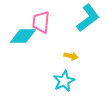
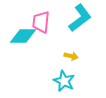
cyan L-shape: moved 8 px left
cyan star: rotated 20 degrees counterclockwise
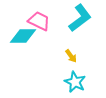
pink trapezoid: moved 2 px left, 1 px up; rotated 110 degrees clockwise
yellow arrow: rotated 40 degrees clockwise
cyan star: moved 11 px right, 1 px down
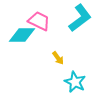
cyan diamond: moved 1 px left, 1 px up
yellow arrow: moved 13 px left, 2 px down
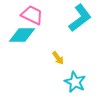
pink trapezoid: moved 7 px left, 6 px up
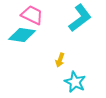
cyan diamond: rotated 8 degrees clockwise
yellow arrow: moved 2 px right, 2 px down; rotated 56 degrees clockwise
